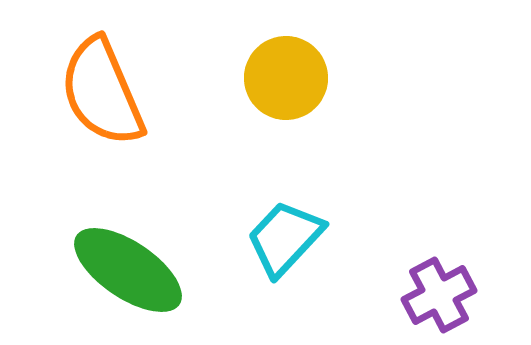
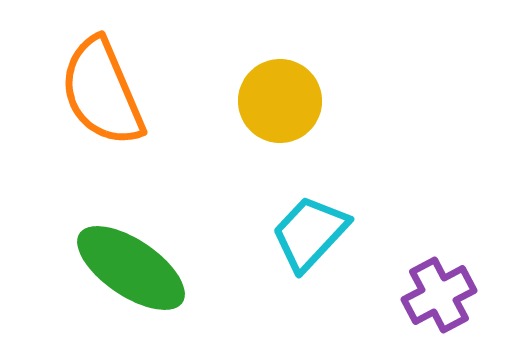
yellow circle: moved 6 px left, 23 px down
cyan trapezoid: moved 25 px right, 5 px up
green ellipse: moved 3 px right, 2 px up
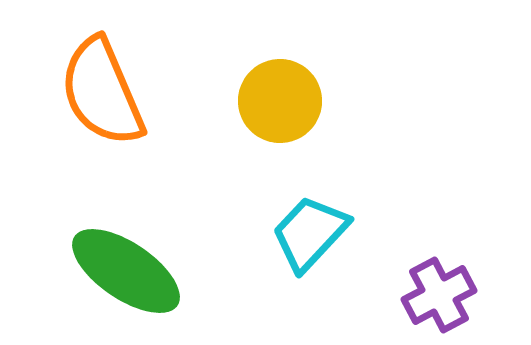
green ellipse: moved 5 px left, 3 px down
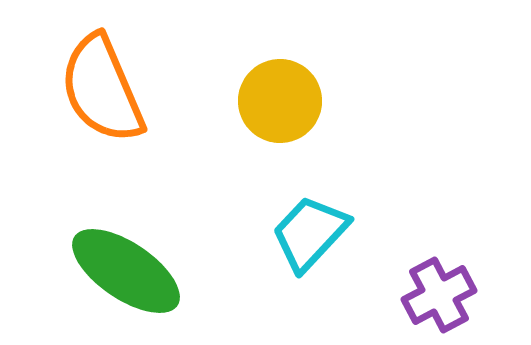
orange semicircle: moved 3 px up
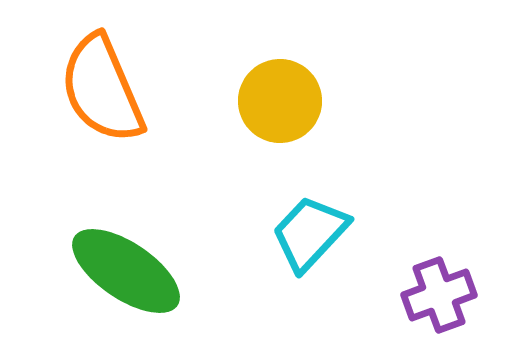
purple cross: rotated 8 degrees clockwise
